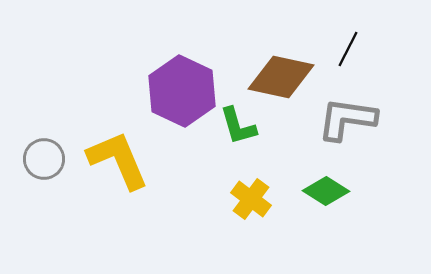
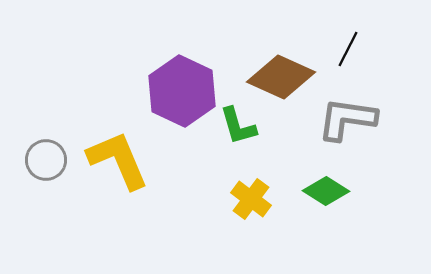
brown diamond: rotated 12 degrees clockwise
gray circle: moved 2 px right, 1 px down
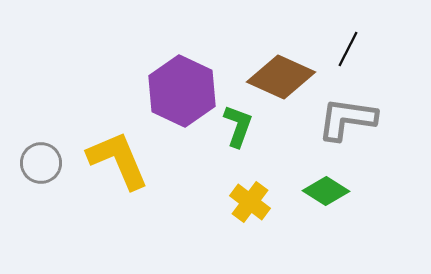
green L-shape: rotated 144 degrees counterclockwise
gray circle: moved 5 px left, 3 px down
yellow cross: moved 1 px left, 3 px down
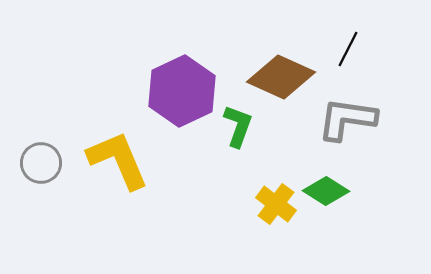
purple hexagon: rotated 10 degrees clockwise
yellow cross: moved 26 px right, 2 px down
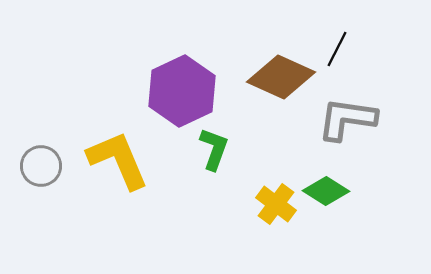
black line: moved 11 px left
green L-shape: moved 24 px left, 23 px down
gray circle: moved 3 px down
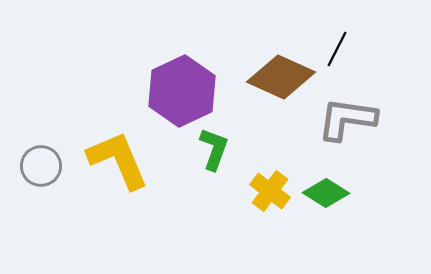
green diamond: moved 2 px down
yellow cross: moved 6 px left, 13 px up
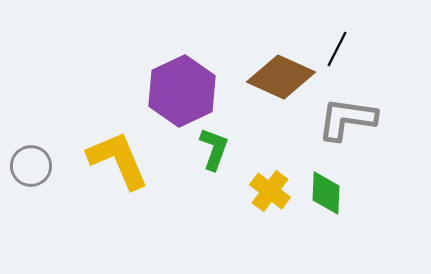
gray circle: moved 10 px left
green diamond: rotated 60 degrees clockwise
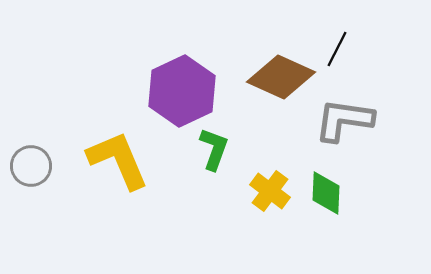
gray L-shape: moved 3 px left, 1 px down
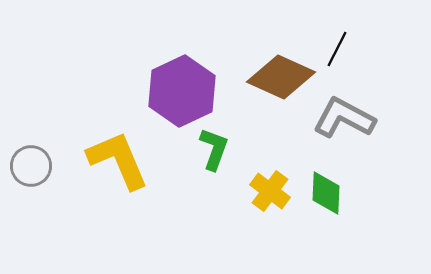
gray L-shape: moved 2 px up; rotated 20 degrees clockwise
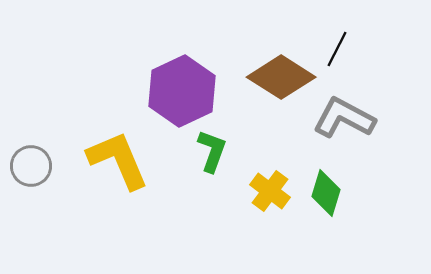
brown diamond: rotated 8 degrees clockwise
green L-shape: moved 2 px left, 2 px down
green diamond: rotated 15 degrees clockwise
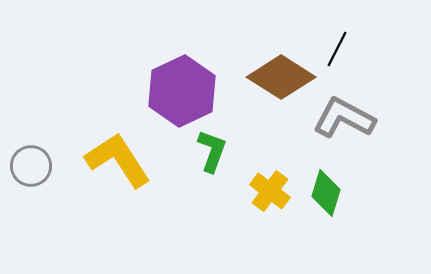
yellow L-shape: rotated 10 degrees counterclockwise
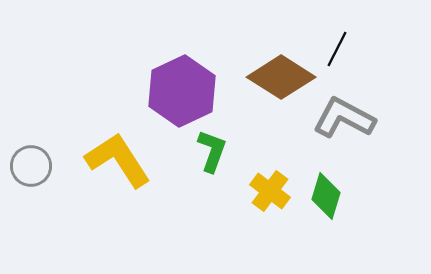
green diamond: moved 3 px down
